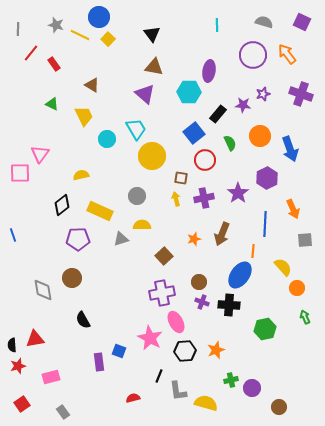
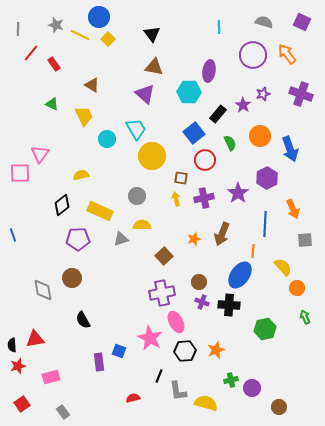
cyan line at (217, 25): moved 2 px right, 2 px down
purple star at (243, 105): rotated 28 degrees clockwise
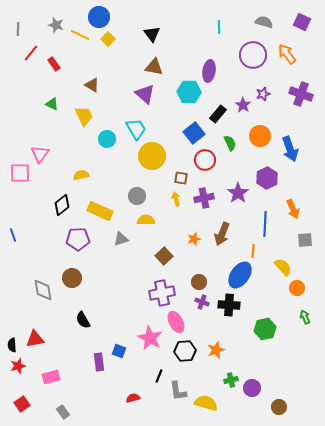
yellow semicircle at (142, 225): moved 4 px right, 5 px up
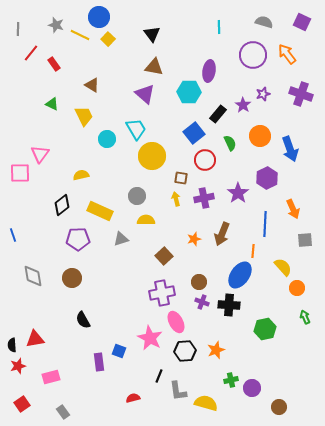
gray diamond at (43, 290): moved 10 px left, 14 px up
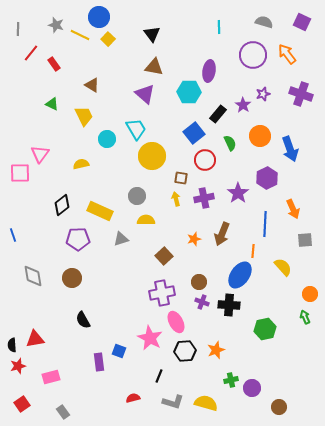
yellow semicircle at (81, 175): moved 11 px up
orange circle at (297, 288): moved 13 px right, 6 px down
gray L-shape at (178, 391): moved 5 px left, 11 px down; rotated 65 degrees counterclockwise
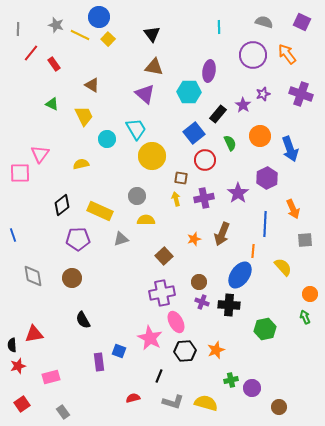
red triangle at (35, 339): moved 1 px left, 5 px up
